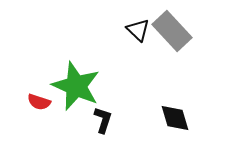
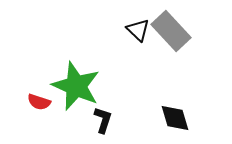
gray rectangle: moved 1 px left
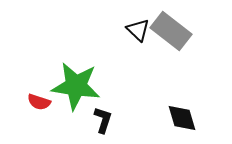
gray rectangle: rotated 9 degrees counterclockwise
green star: rotated 15 degrees counterclockwise
black diamond: moved 7 px right
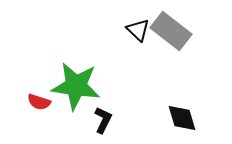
black L-shape: rotated 8 degrees clockwise
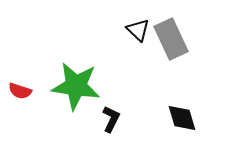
gray rectangle: moved 8 px down; rotated 27 degrees clockwise
red semicircle: moved 19 px left, 11 px up
black L-shape: moved 8 px right, 1 px up
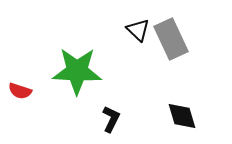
green star: moved 1 px right, 15 px up; rotated 6 degrees counterclockwise
black diamond: moved 2 px up
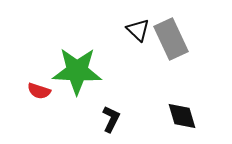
red semicircle: moved 19 px right
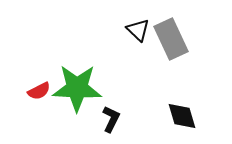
green star: moved 17 px down
red semicircle: rotated 45 degrees counterclockwise
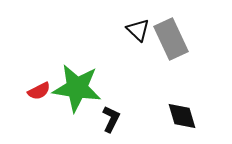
green star: rotated 6 degrees clockwise
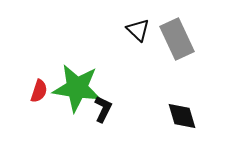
gray rectangle: moved 6 px right
red semicircle: rotated 45 degrees counterclockwise
black L-shape: moved 8 px left, 10 px up
